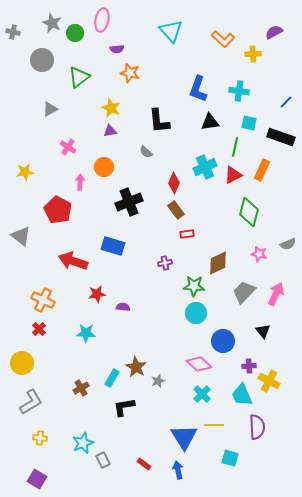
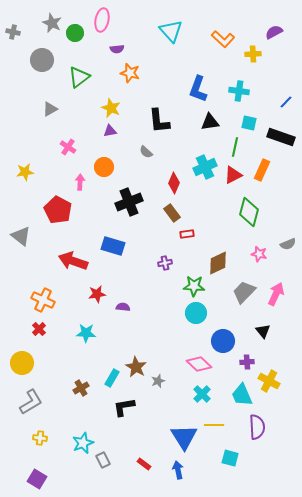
brown rectangle at (176, 210): moved 4 px left, 3 px down
purple cross at (249, 366): moved 2 px left, 4 px up
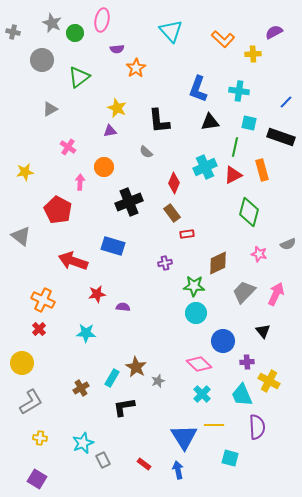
orange star at (130, 73): moved 6 px right, 5 px up; rotated 24 degrees clockwise
yellow star at (111, 108): moved 6 px right
orange rectangle at (262, 170): rotated 40 degrees counterclockwise
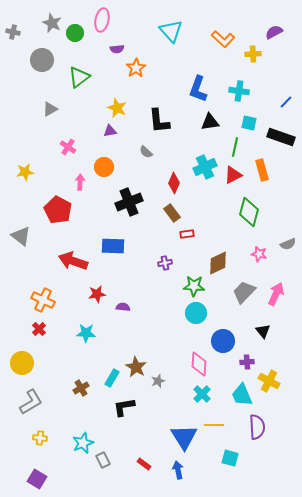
blue rectangle at (113, 246): rotated 15 degrees counterclockwise
pink diamond at (199, 364): rotated 50 degrees clockwise
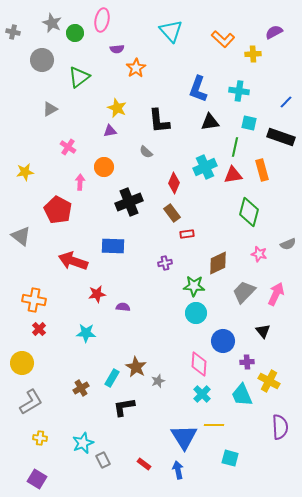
red triangle at (233, 175): rotated 18 degrees clockwise
orange cross at (43, 300): moved 9 px left; rotated 15 degrees counterclockwise
purple semicircle at (257, 427): moved 23 px right
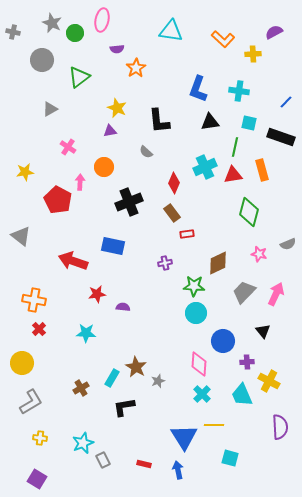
cyan triangle at (171, 31): rotated 40 degrees counterclockwise
red pentagon at (58, 210): moved 10 px up
blue rectangle at (113, 246): rotated 10 degrees clockwise
red rectangle at (144, 464): rotated 24 degrees counterclockwise
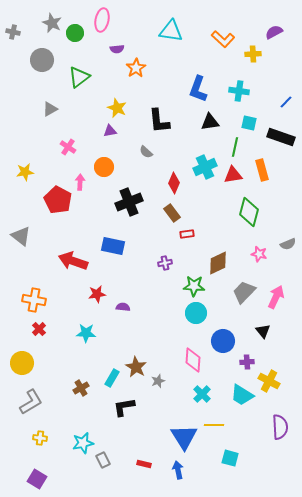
pink arrow at (276, 294): moved 3 px down
pink diamond at (199, 364): moved 6 px left, 4 px up
cyan trapezoid at (242, 395): rotated 35 degrees counterclockwise
cyan star at (83, 443): rotated 10 degrees clockwise
